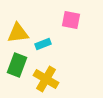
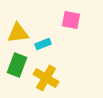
yellow cross: moved 1 px up
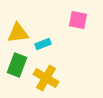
pink square: moved 7 px right
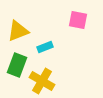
yellow triangle: moved 2 px up; rotated 15 degrees counterclockwise
cyan rectangle: moved 2 px right, 3 px down
yellow cross: moved 4 px left, 3 px down
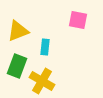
cyan rectangle: rotated 63 degrees counterclockwise
green rectangle: moved 1 px down
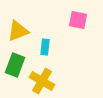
green rectangle: moved 2 px left, 1 px up
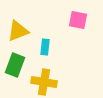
yellow cross: moved 2 px right, 1 px down; rotated 20 degrees counterclockwise
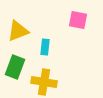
green rectangle: moved 2 px down
